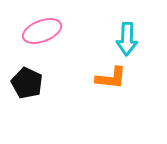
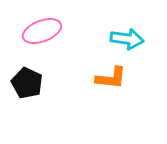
cyan arrow: rotated 84 degrees counterclockwise
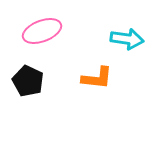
orange L-shape: moved 14 px left
black pentagon: moved 1 px right, 2 px up
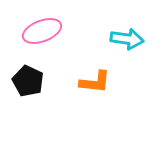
orange L-shape: moved 2 px left, 4 px down
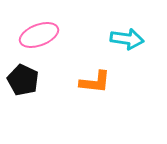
pink ellipse: moved 3 px left, 4 px down
black pentagon: moved 5 px left, 1 px up
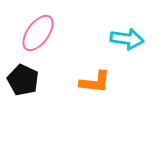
pink ellipse: moved 1 px left, 2 px up; rotated 33 degrees counterclockwise
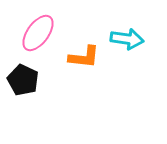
orange L-shape: moved 11 px left, 25 px up
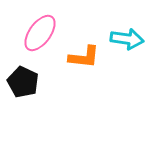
pink ellipse: moved 2 px right
black pentagon: moved 2 px down
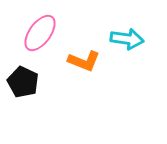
orange L-shape: moved 4 px down; rotated 16 degrees clockwise
